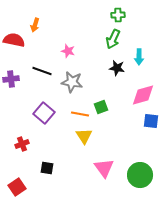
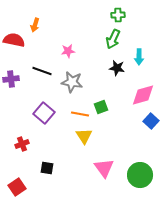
pink star: rotated 24 degrees counterclockwise
blue square: rotated 35 degrees clockwise
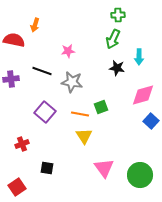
purple square: moved 1 px right, 1 px up
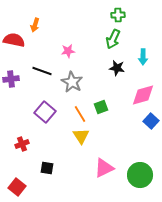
cyan arrow: moved 4 px right
gray star: rotated 20 degrees clockwise
orange line: rotated 48 degrees clockwise
yellow triangle: moved 3 px left
pink triangle: rotated 40 degrees clockwise
red square: rotated 18 degrees counterclockwise
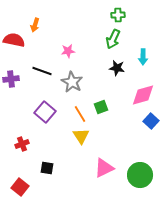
red square: moved 3 px right
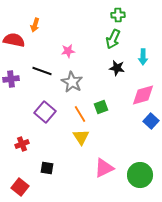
yellow triangle: moved 1 px down
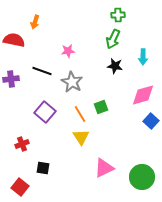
orange arrow: moved 3 px up
black star: moved 2 px left, 2 px up
black square: moved 4 px left
green circle: moved 2 px right, 2 px down
